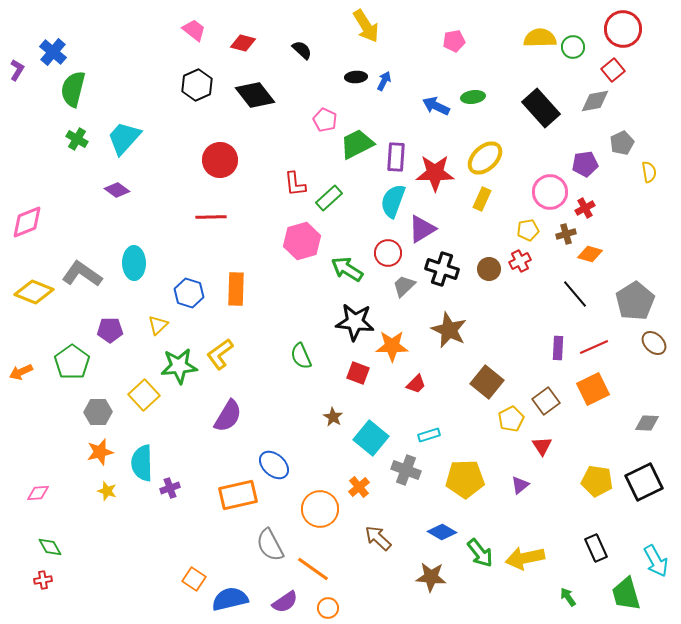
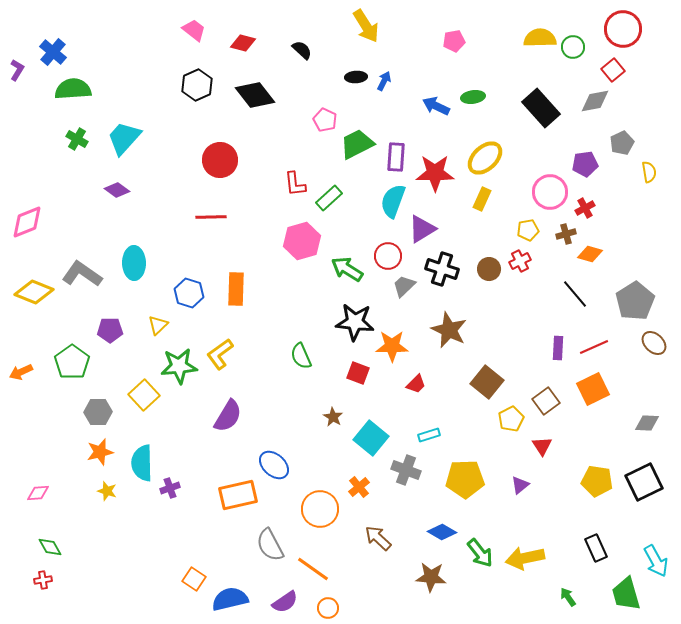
green semicircle at (73, 89): rotated 72 degrees clockwise
red circle at (388, 253): moved 3 px down
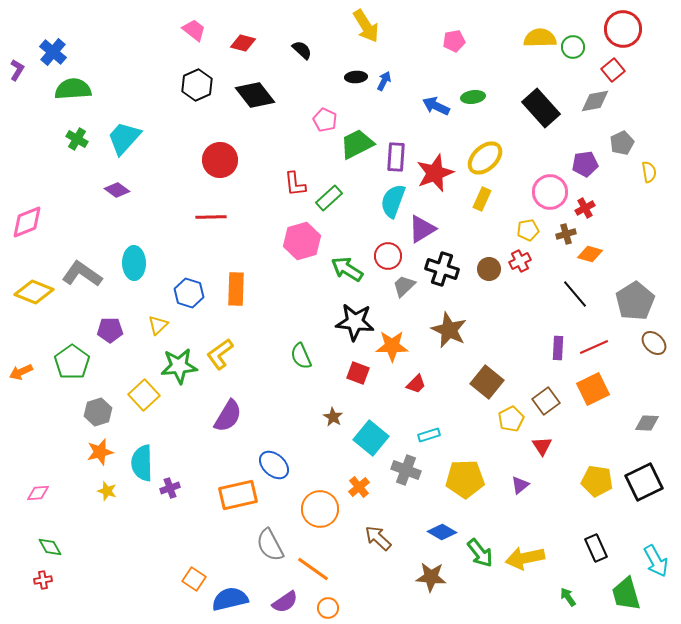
red star at (435, 173): rotated 21 degrees counterclockwise
gray hexagon at (98, 412): rotated 16 degrees counterclockwise
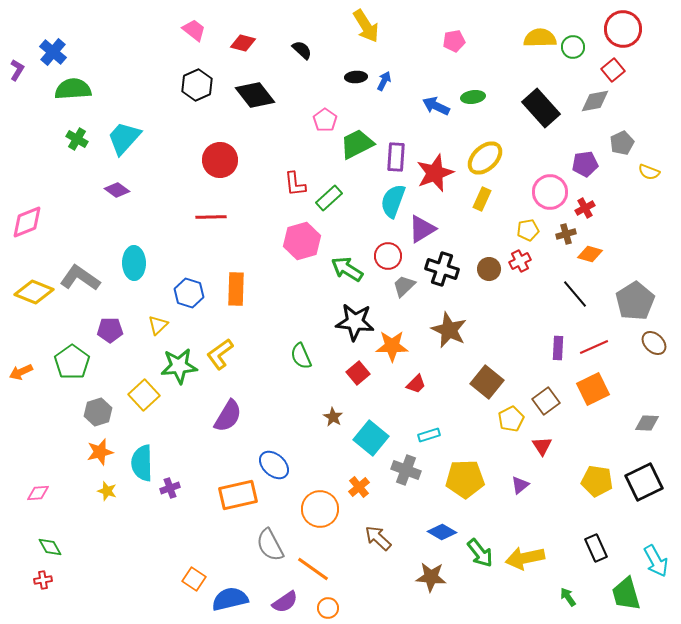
pink pentagon at (325, 120): rotated 10 degrees clockwise
yellow semicircle at (649, 172): rotated 120 degrees clockwise
gray L-shape at (82, 274): moved 2 px left, 4 px down
red square at (358, 373): rotated 30 degrees clockwise
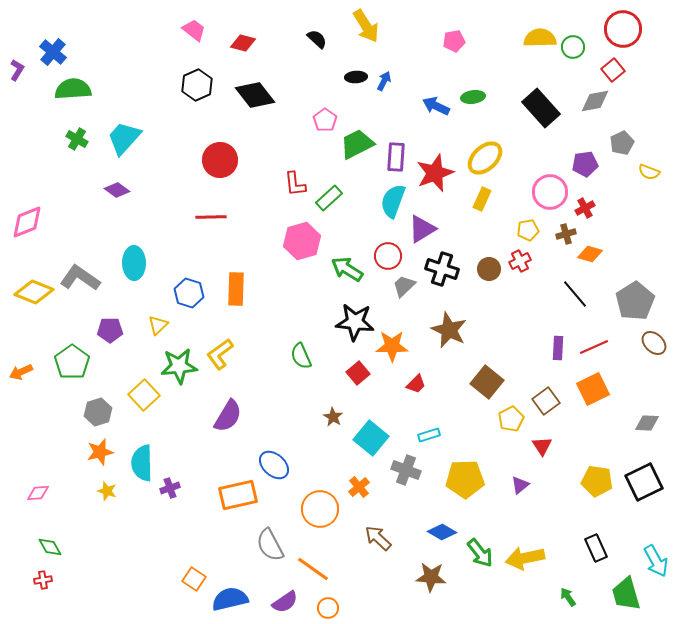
black semicircle at (302, 50): moved 15 px right, 11 px up
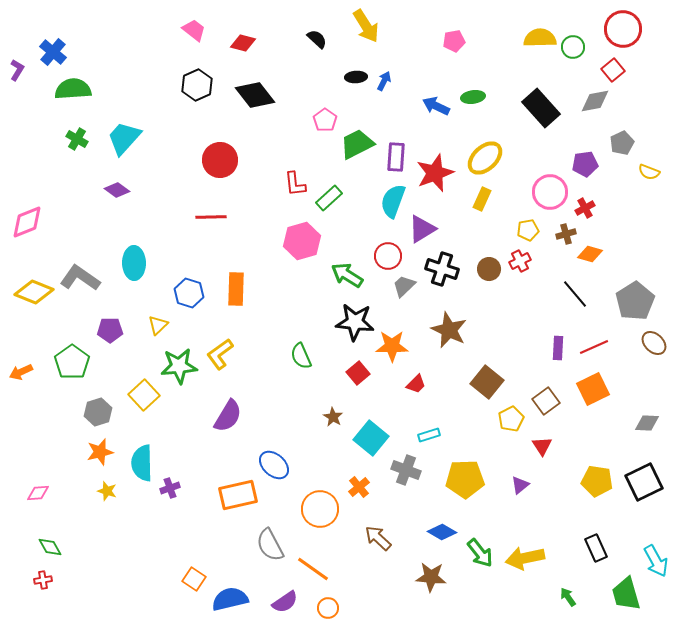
green arrow at (347, 269): moved 6 px down
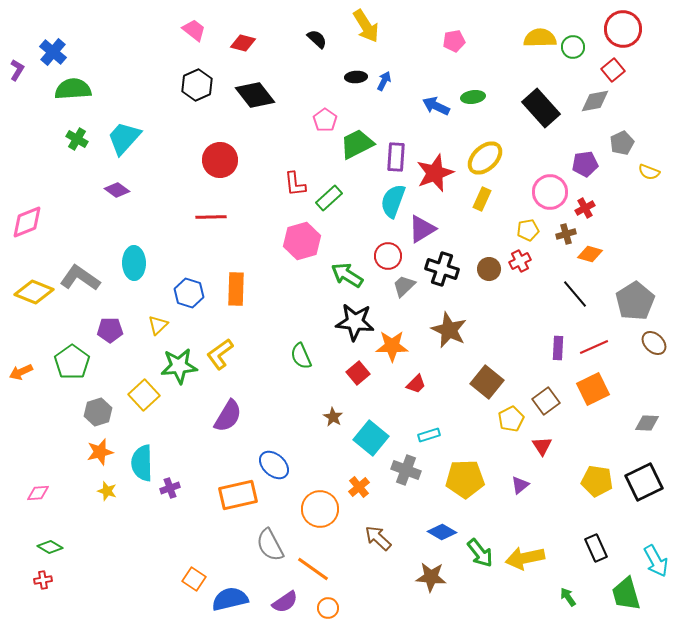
green diamond at (50, 547): rotated 30 degrees counterclockwise
